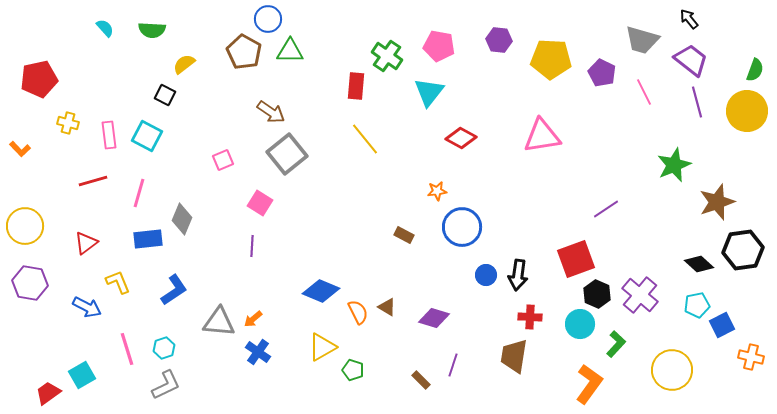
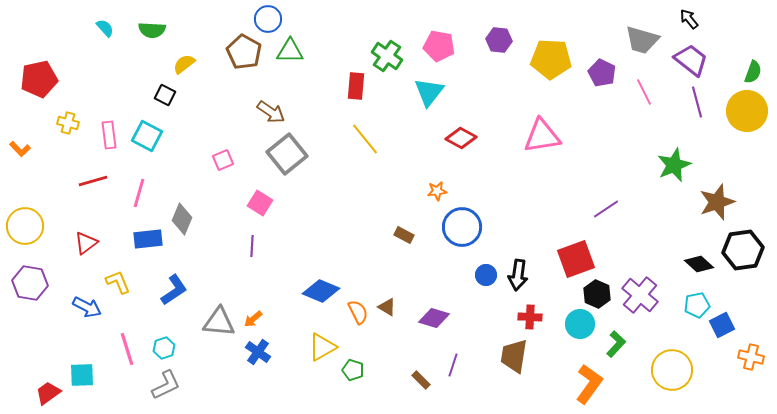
green semicircle at (755, 70): moved 2 px left, 2 px down
cyan square at (82, 375): rotated 28 degrees clockwise
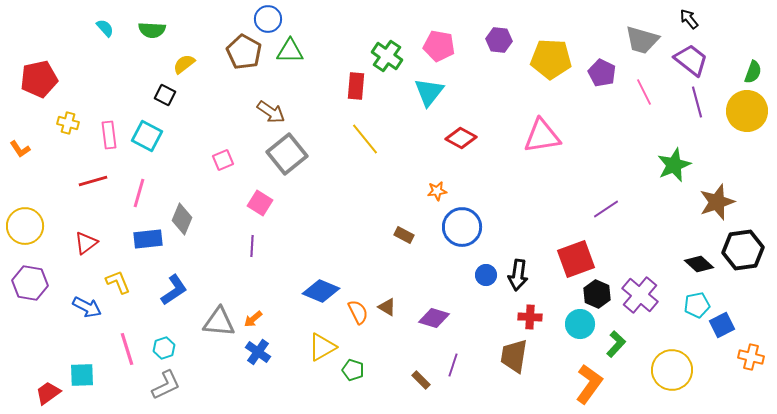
orange L-shape at (20, 149): rotated 10 degrees clockwise
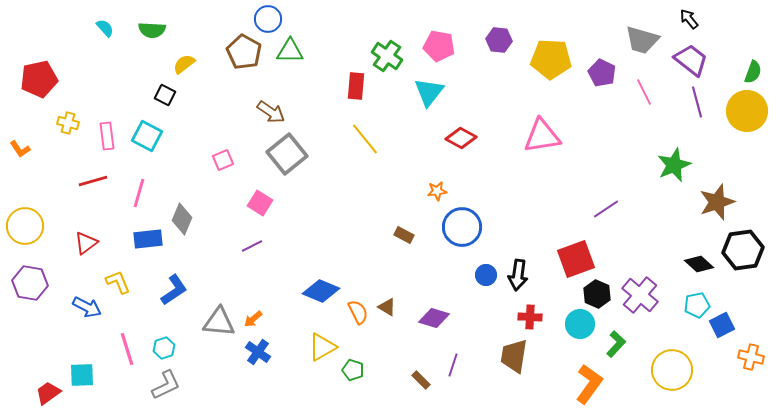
pink rectangle at (109, 135): moved 2 px left, 1 px down
purple line at (252, 246): rotated 60 degrees clockwise
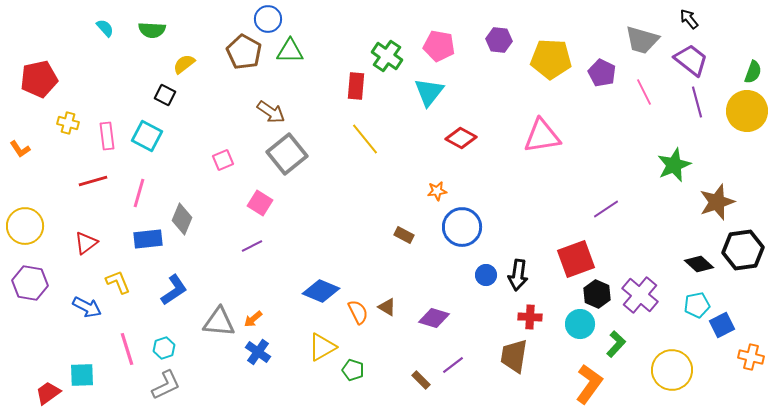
purple line at (453, 365): rotated 35 degrees clockwise
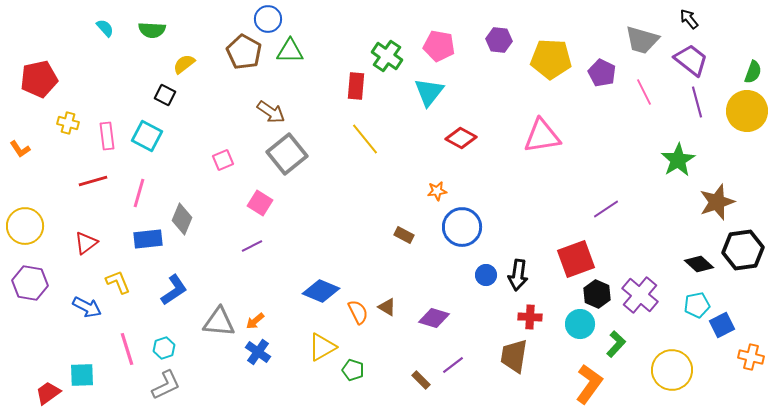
green star at (674, 165): moved 4 px right, 5 px up; rotated 8 degrees counterclockwise
orange arrow at (253, 319): moved 2 px right, 2 px down
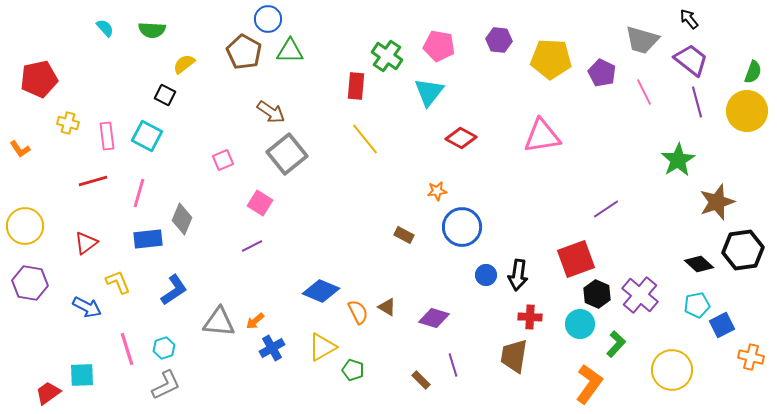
blue cross at (258, 352): moved 14 px right, 4 px up; rotated 25 degrees clockwise
purple line at (453, 365): rotated 70 degrees counterclockwise
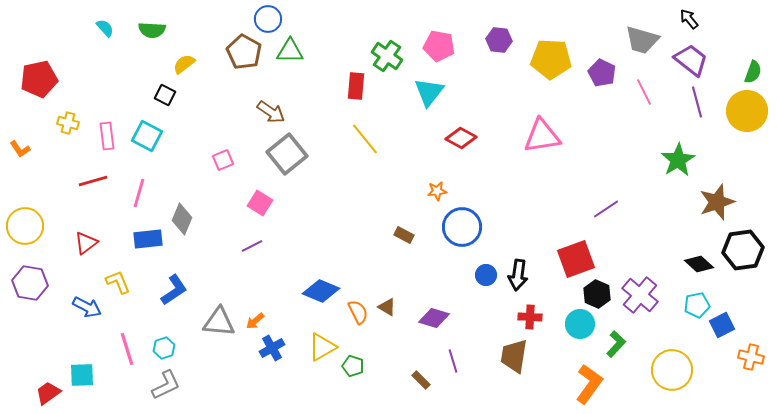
purple line at (453, 365): moved 4 px up
green pentagon at (353, 370): moved 4 px up
